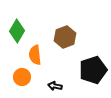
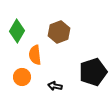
brown hexagon: moved 6 px left, 5 px up
black pentagon: moved 2 px down
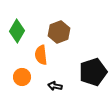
orange semicircle: moved 6 px right
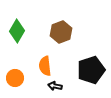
brown hexagon: moved 2 px right
orange semicircle: moved 4 px right, 11 px down
black pentagon: moved 2 px left, 2 px up
orange circle: moved 7 px left, 1 px down
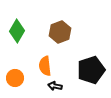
brown hexagon: moved 1 px left
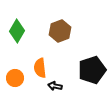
brown hexagon: moved 1 px up
orange semicircle: moved 5 px left, 2 px down
black pentagon: moved 1 px right
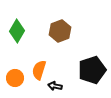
orange semicircle: moved 1 px left, 2 px down; rotated 24 degrees clockwise
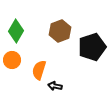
green diamond: moved 1 px left
black pentagon: moved 23 px up
orange circle: moved 3 px left, 18 px up
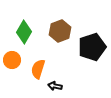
green diamond: moved 8 px right, 1 px down
orange semicircle: moved 1 px left, 1 px up
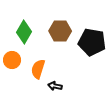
brown hexagon: rotated 20 degrees clockwise
black pentagon: moved 5 px up; rotated 28 degrees clockwise
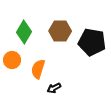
black arrow: moved 1 px left, 2 px down; rotated 40 degrees counterclockwise
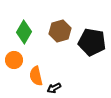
brown hexagon: rotated 15 degrees counterclockwise
orange circle: moved 2 px right
orange semicircle: moved 2 px left, 7 px down; rotated 30 degrees counterclockwise
